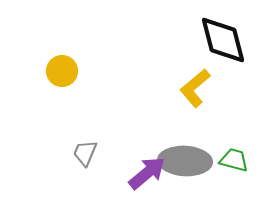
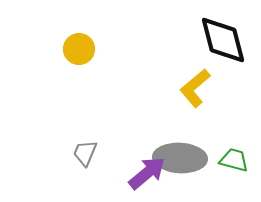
yellow circle: moved 17 px right, 22 px up
gray ellipse: moved 5 px left, 3 px up
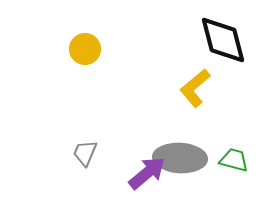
yellow circle: moved 6 px right
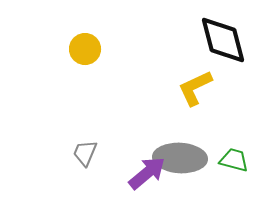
yellow L-shape: rotated 15 degrees clockwise
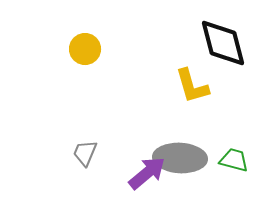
black diamond: moved 3 px down
yellow L-shape: moved 3 px left, 2 px up; rotated 81 degrees counterclockwise
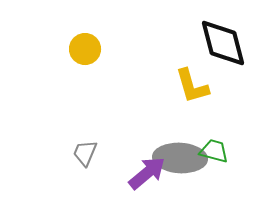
green trapezoid: moved 20 px left, 9 px up
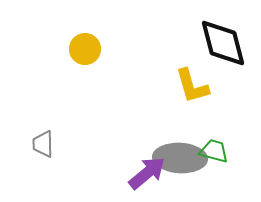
gray trapezoid: moved 42 px left, 9 px up; rotated 24 degrees counterclockwise
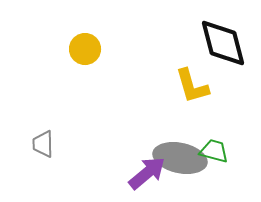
gray ellipse: rotated 9 degrees clockwise
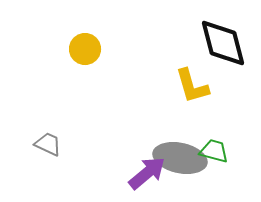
gray trapezoid: moved 5 px right; rotated 116 degrees clockwise
